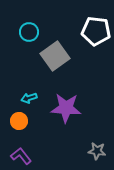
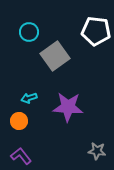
purple star: moved 2 px right, 1 px up
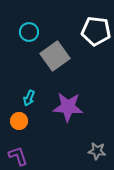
cyan arrow: rotated 49 degrees counterclockwise
purple L-shape: moved 3 px left; rotated 20 degrees clockwise
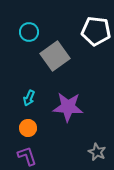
orange circle: moved 9 px right, 7 px down
gray star: moved 1 px down; rotated 18 degrees clockwise
purple L-shape: moved 9 px right
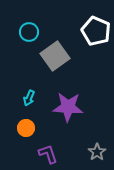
white pentagon: rotated 16 degrees clockwise
orange circle: moved 2 px left
gray star: rotated 12 degrees clockwise
purple L-shape: moved 21 px right, 2 px up
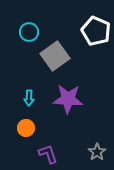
cyan arrow: rotated 21 degrees counterclockwise
purple star: moved 8 px up
